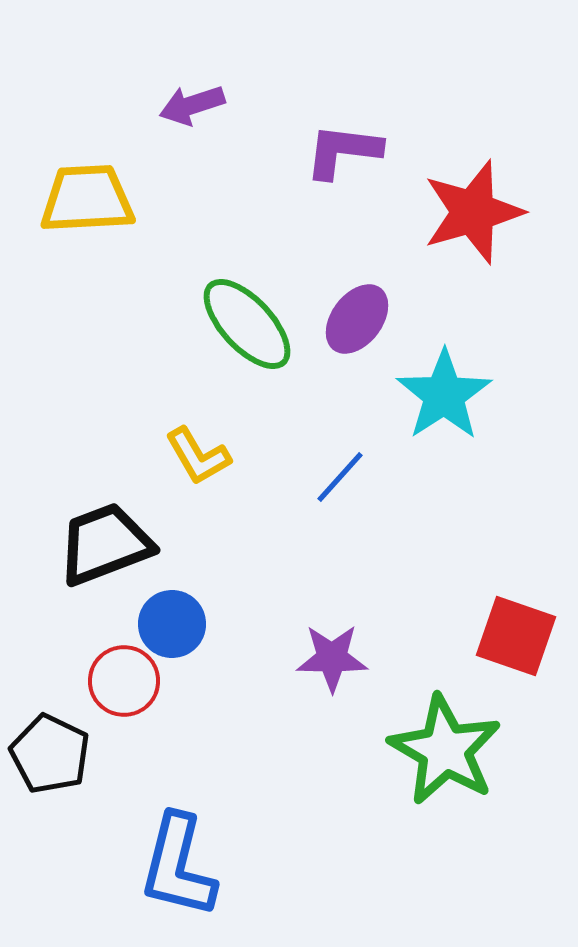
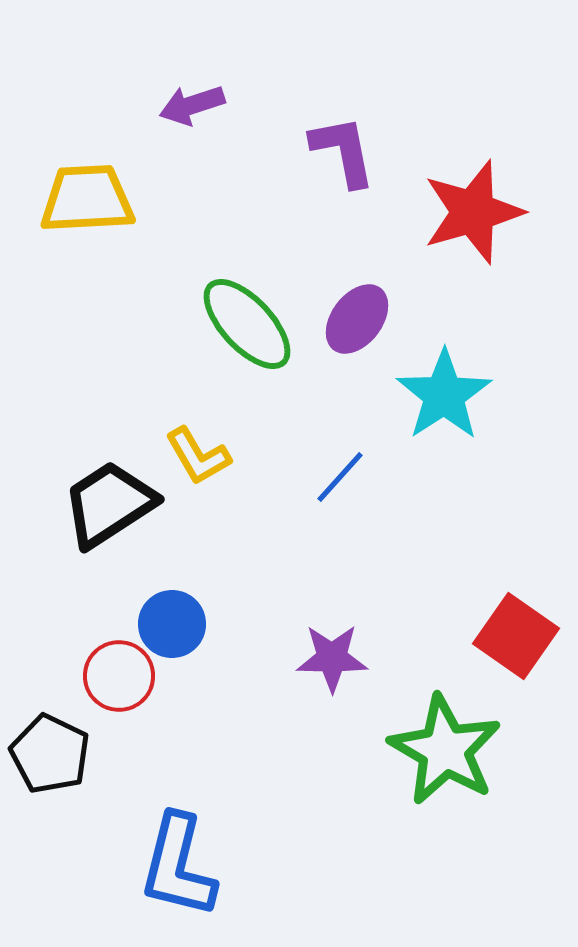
purple L-shape: rotated 72 degrees clockwise
black trapezoid: moved 4 px right, 40 px up; rotated 12 degrees counterclockwise
red square: rotated 16 degrees clockwise
red circle: moved 5 px left, 5 px up
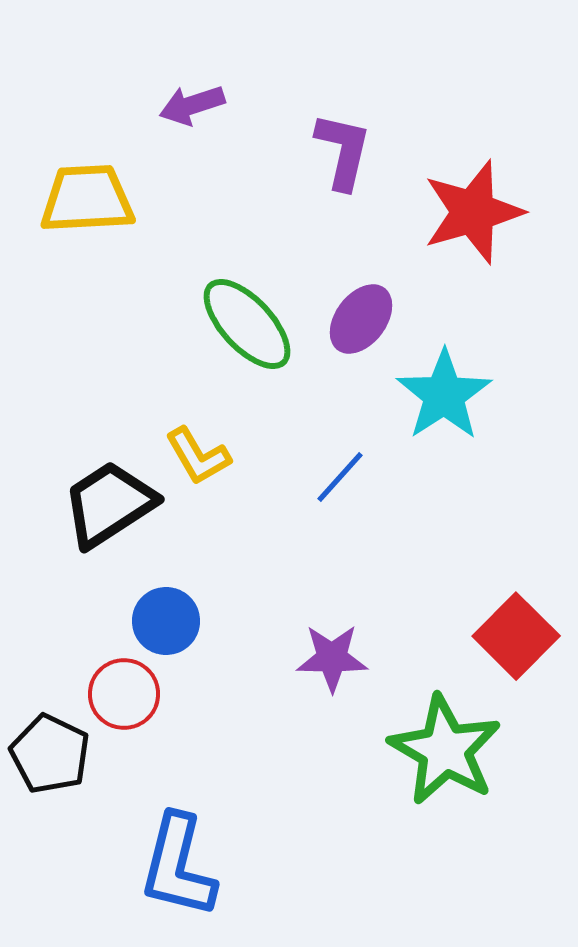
purple L-shape: rotated 24 degrees clockwise
purple ellipse: moved 4 px right
blue circle: moved 6 px left, 3 px up
red square: rotated 10 degrees clockwise
red circle: moved 5 px right, 18 px down
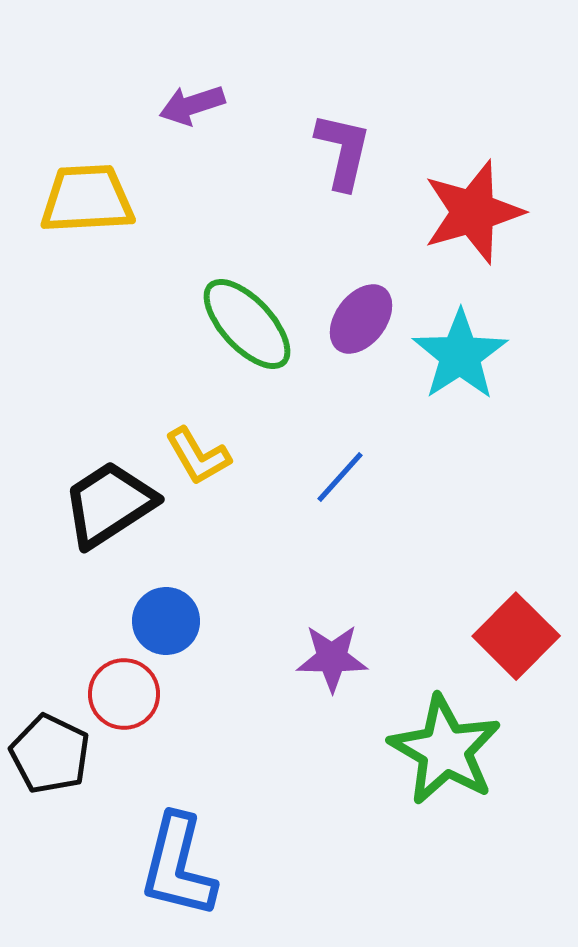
cyan star: moved 16 px right, 40 px up
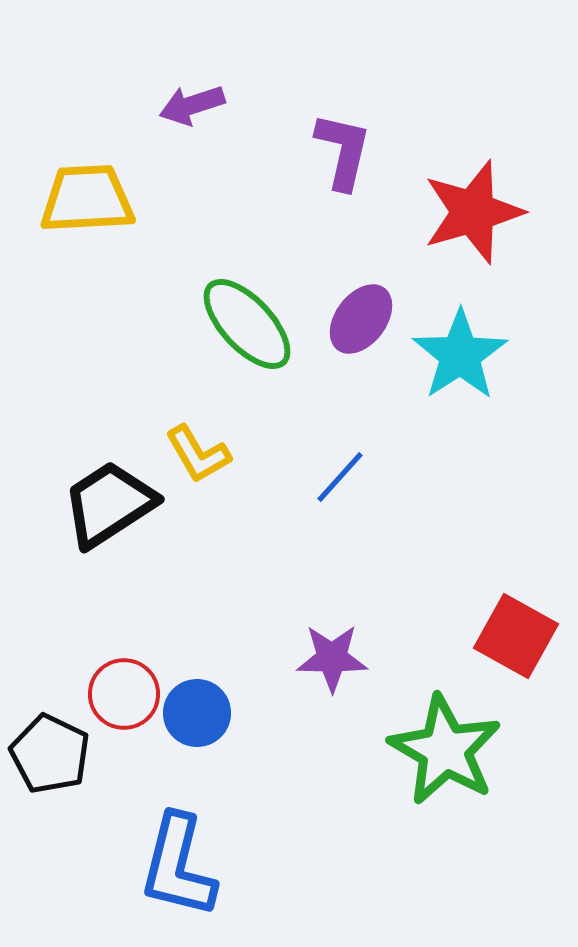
yellow L-shape: moved 2 px up
blue circle: moved 31 px right, 92 px down
red square: rotated 16 degrees counterclockwise
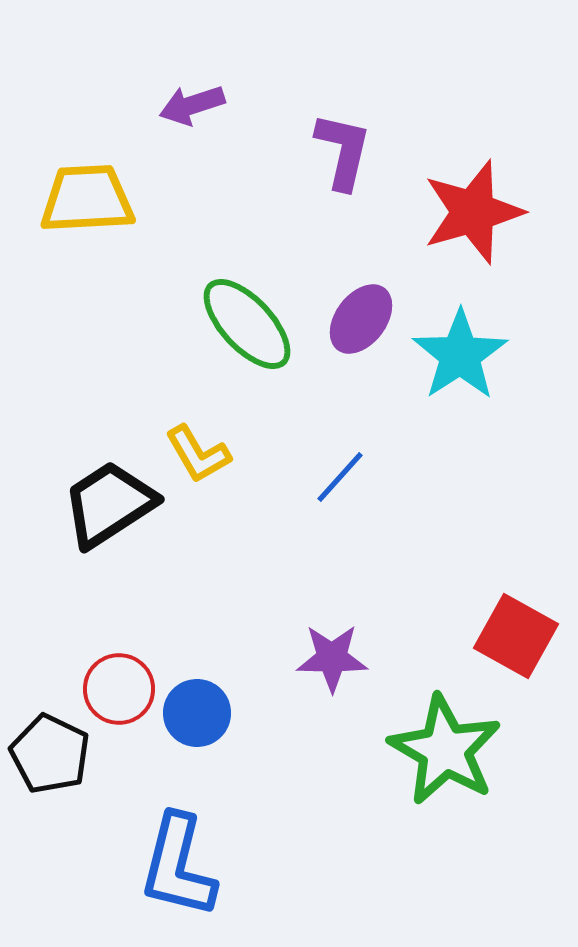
red circle: moved 5 px left, 5 px up
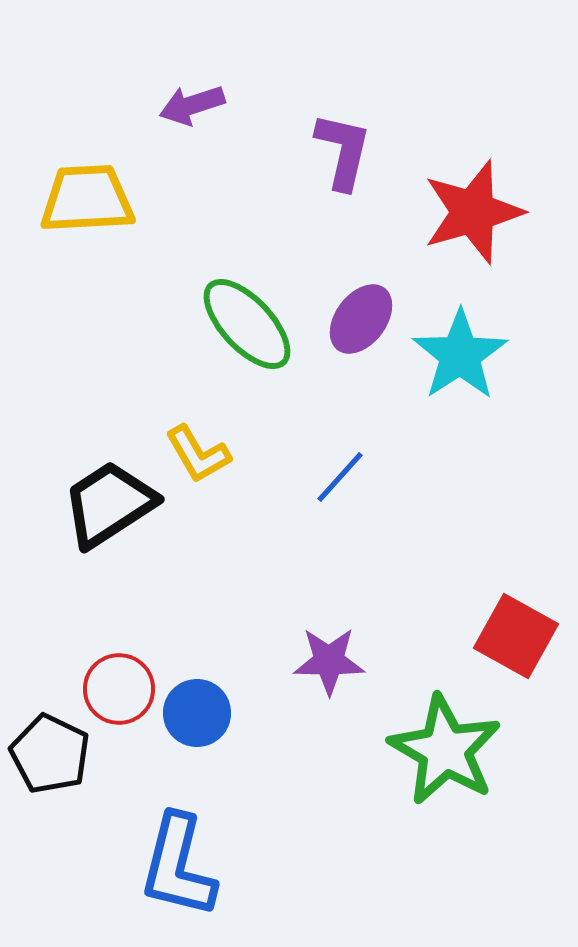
purple star: moved 3 px left, 3 px down
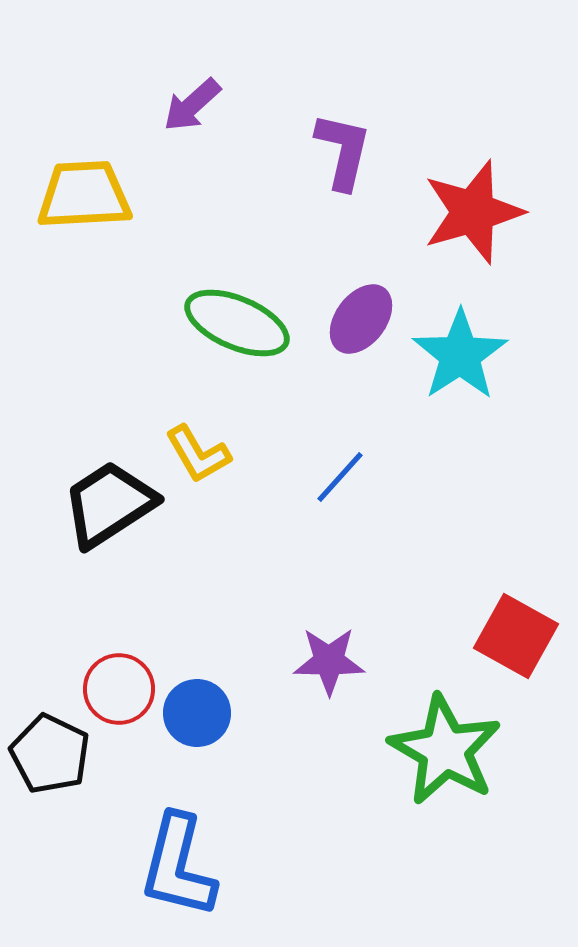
purple arrow: rotated 24 degrees counterclockwise
yellow trapezoid: moved 3 px left, 4 px up
green ellipse: moved 10 px left, 1 px up; rotated 24 degrees counterclockwise
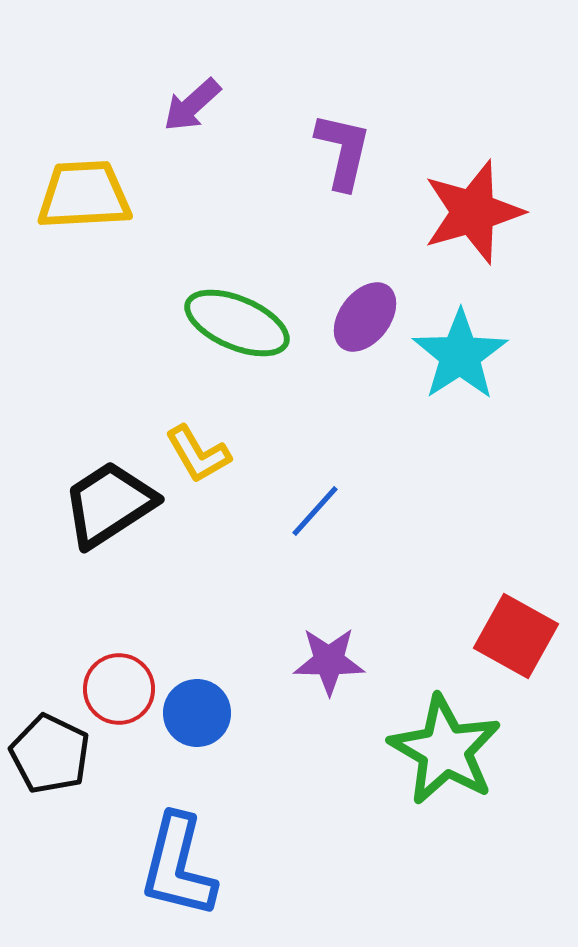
purple ellipse: moved 4 px right, 2 px up
blue line: moved 25 px left, 34 px down
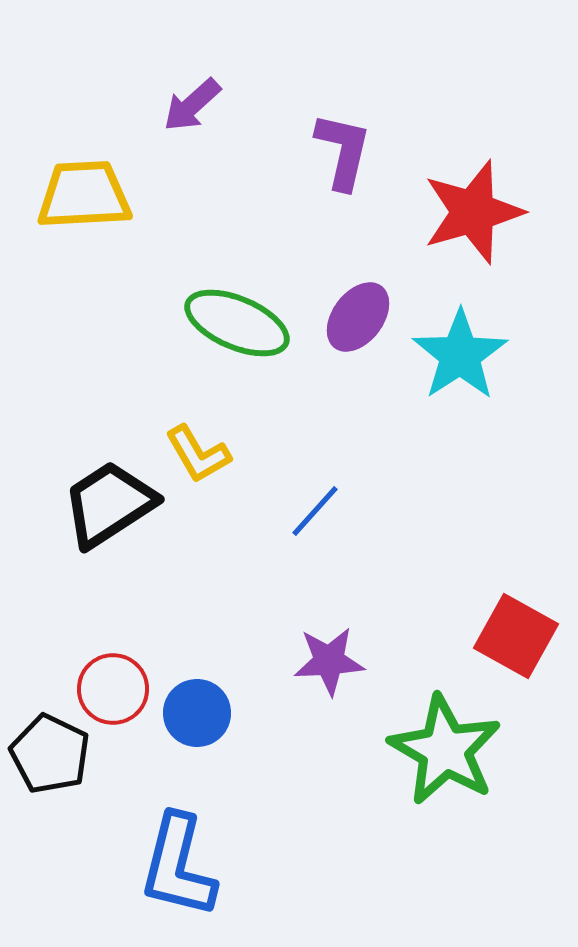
purple ellipse: moved 7 px left
purple star: rotated 4 degrees counterclockwise
red circle: moved 6 px left
